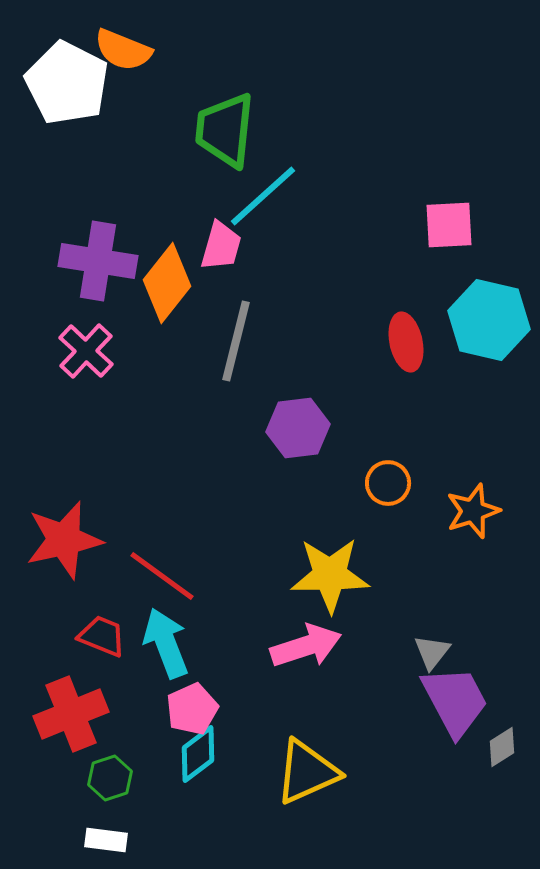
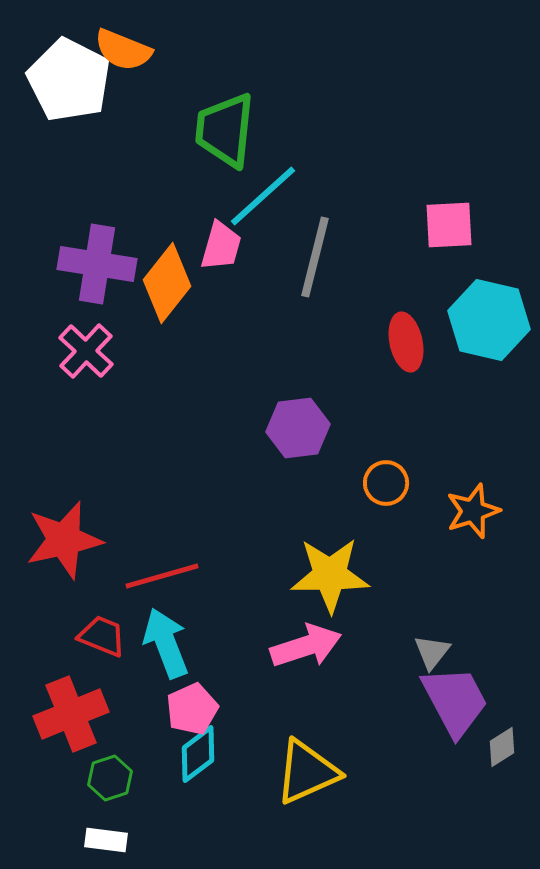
white pentagon: moved 2 px right, 3 px up
purple cross: moved 1 px left, 3 px down
gray line: moved 79 px right, 84 px up
orange circle: moved 2 px left
red line: rotated 52 degrees counterclockwise
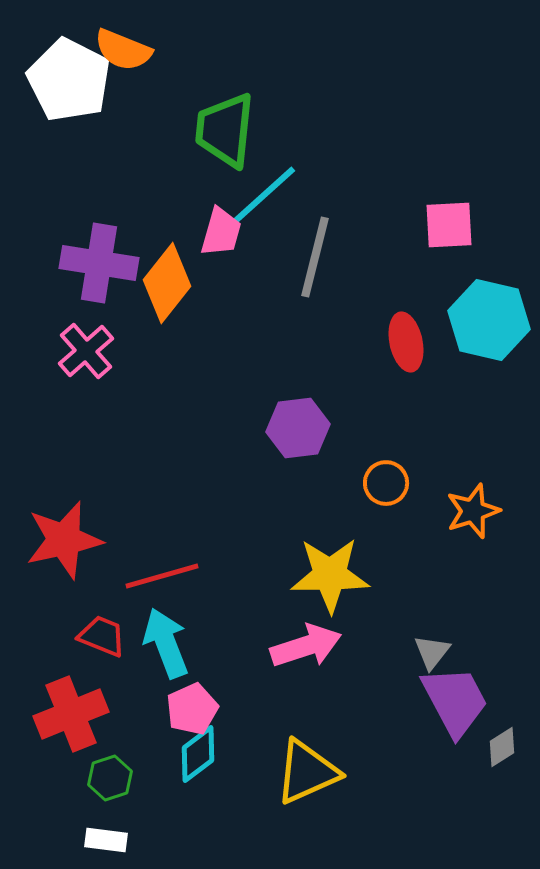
pink trapezoid: moved 14 px up
purple cross: moved 2 px right, 1 px up
pink cross: rotated 6 degrees clockwise
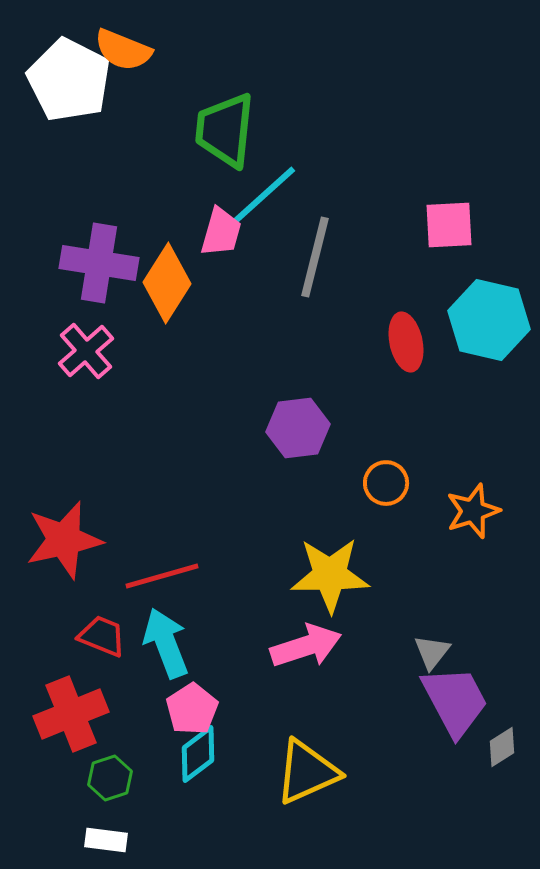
orange diamond: rotated 6 degrees counterclockwise
pink pentagon: rotated 9 degrees counterclockwise
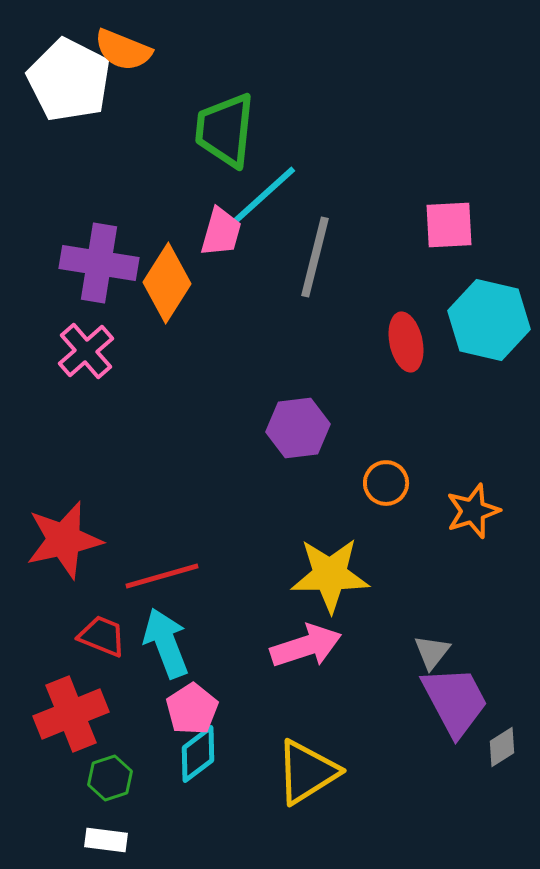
yellow triangle: rotated 8 degrees counterclockwise
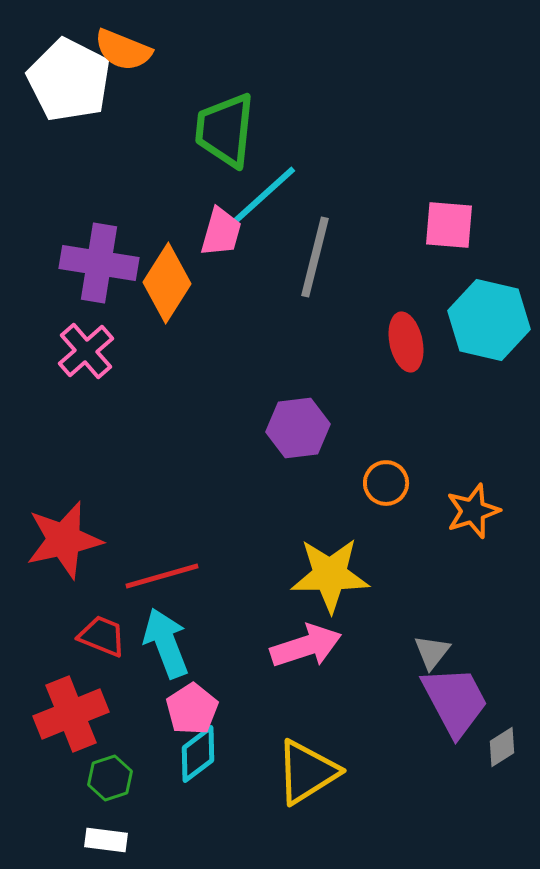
pink square: rotated 8 degrees clockwise
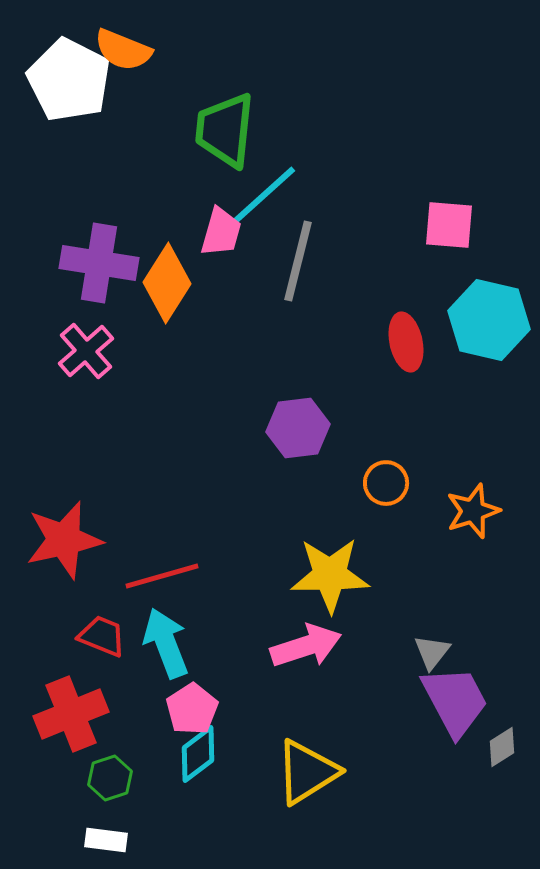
gray line: moved 17 px left, 4 px down
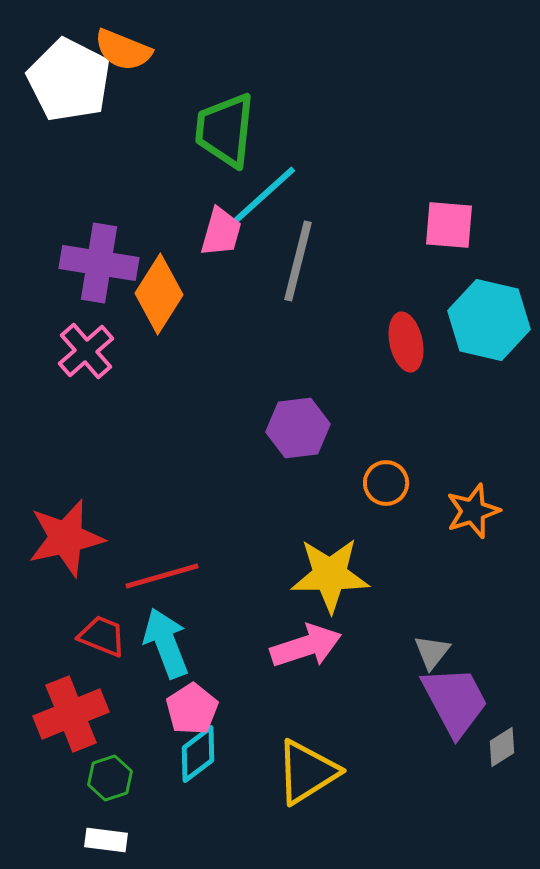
orange diamond: moved 8 px left, 11 px down
red star: moved 2 px right, 2 px up
